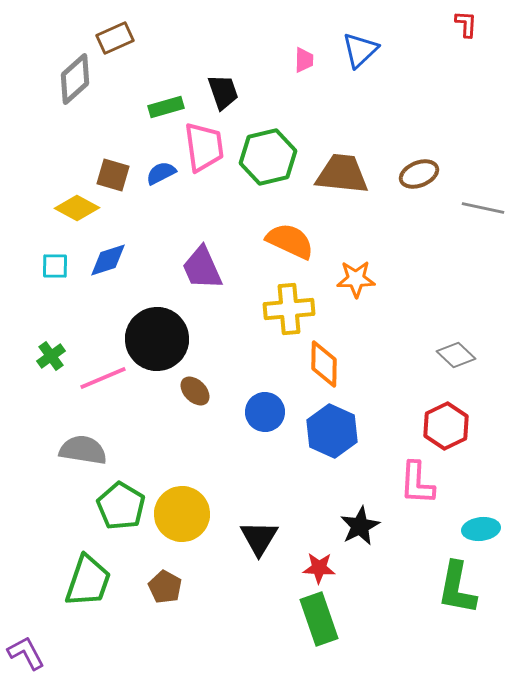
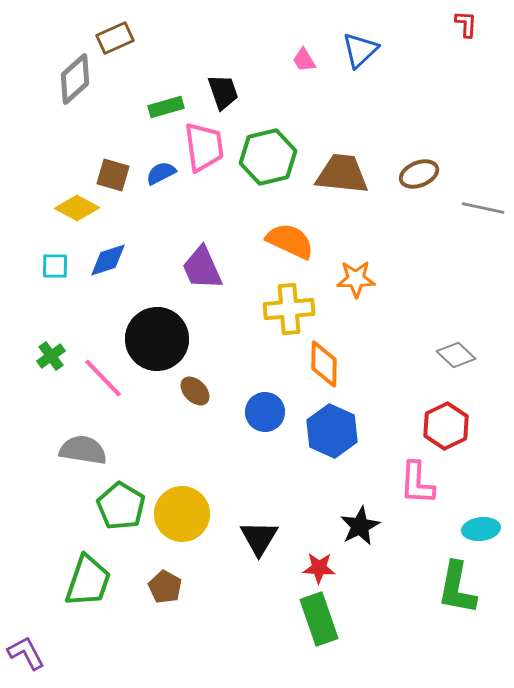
pink trapezoid at (304, 60): rotated 148 degrees clockwise
pink line at (103, 378): rotated 69 degrees clockwise
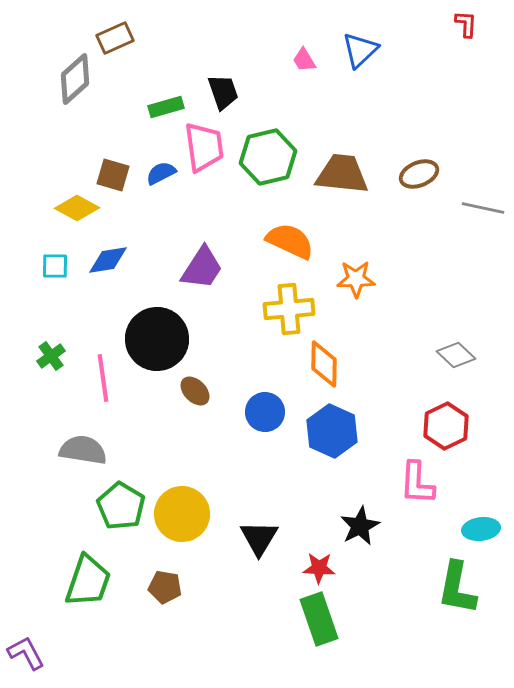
blue diamond at (108, 260): rotated 9 degrees clockwise
purple trapezoid at (202, 268): rotated 123 degrees counterclockwise
pink line at (103, 378): rotated 36 degrees clockwise
brown pentagon at (165, 587): rotated 20 degrees counterclockwise
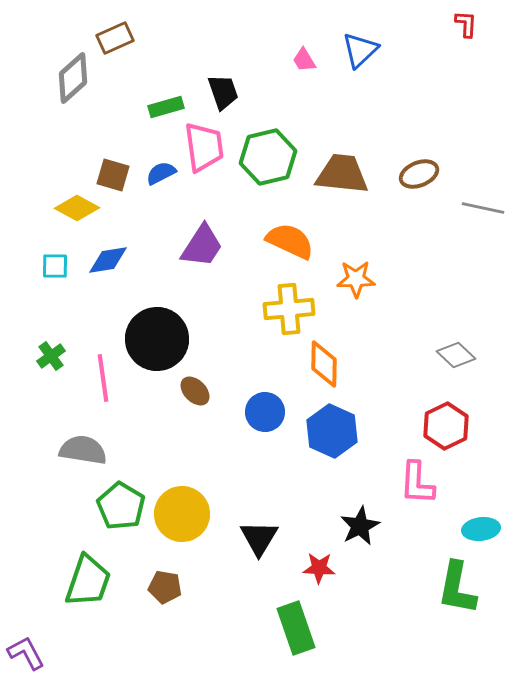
gray diamond at (75, 79): moved 2 px left, 1 px up
purple trapezoid at (202, 268): moved 22 px up
green rectangle at (319, 619): moved 23 px left, 9 px down
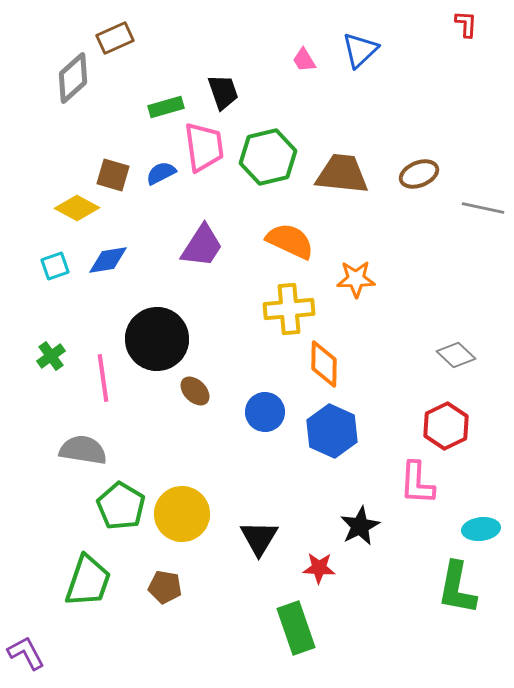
cyan square at (55, 266): rotated 20 degrees counterclockwise
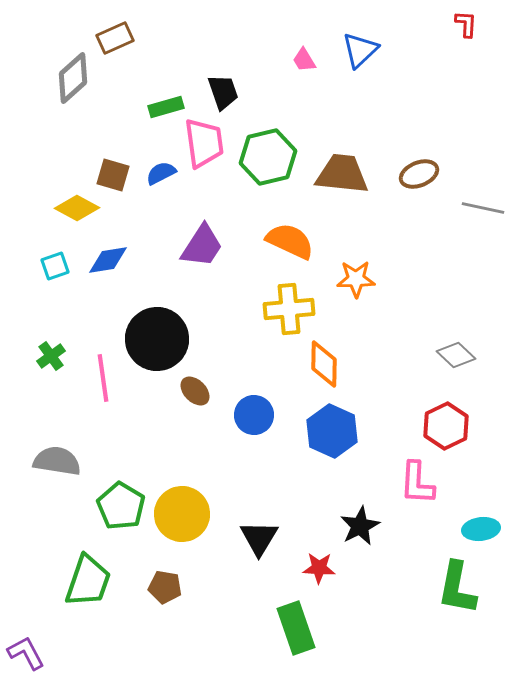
pink trapezoid at (204, 147): moved 4 px up
blue circle at (265, 412): moved 11 px left, 3 px down
gray semicircle at (83, 450): moved 26 px left, 11 px down
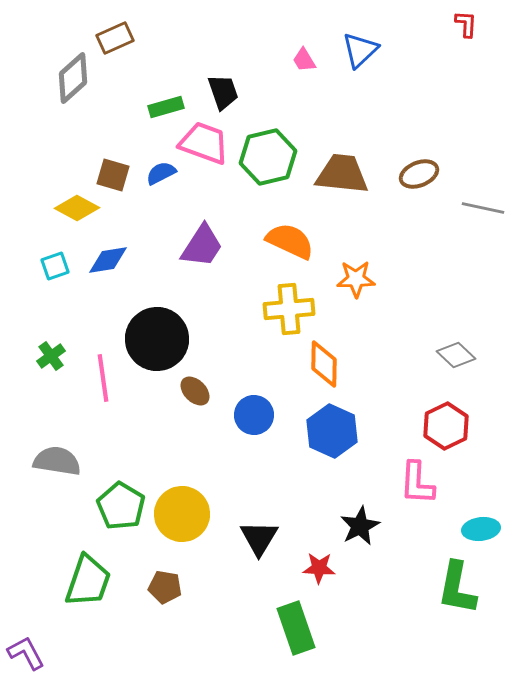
pink trapezoid at (204, 143): rotated 62 degrees counterclockwise
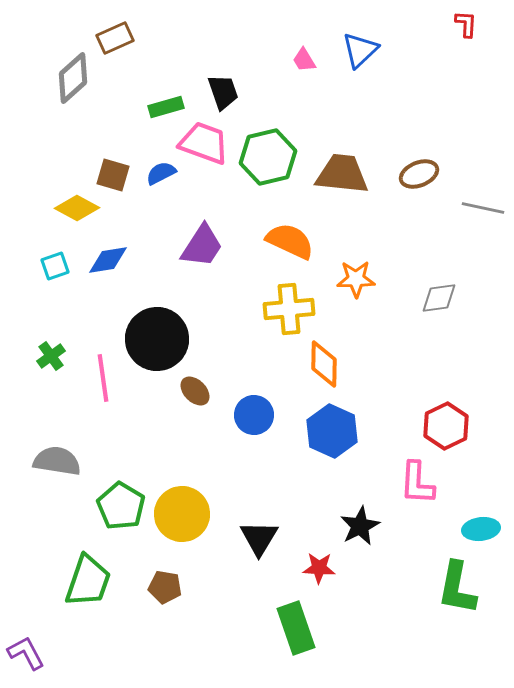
gray diamond at (456, 355): moved 17 px left, 57 px up; rotated 51 degrees counterclockwise
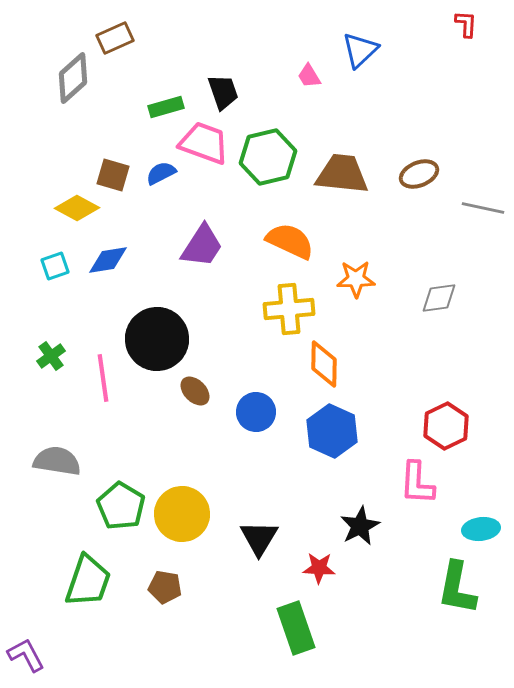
pink trapezoid at (304, 60): moved 5 px right, 16 px down
blue circle at (254, 415): moved 2 px right, 3 px up
purple L-shape at (26, 653): moved 2 px down
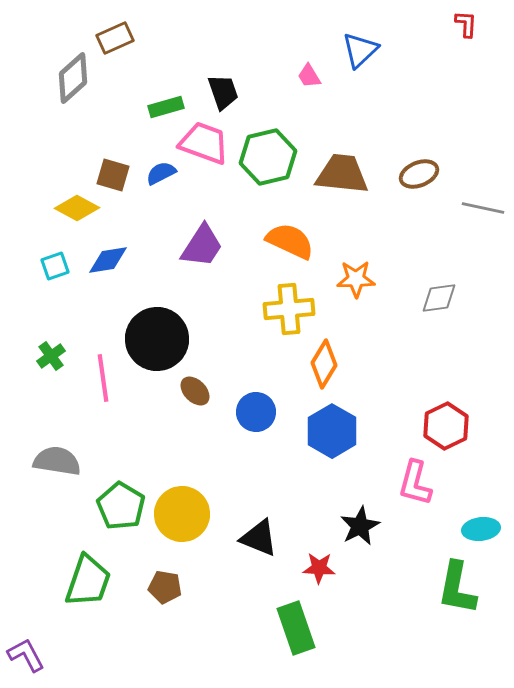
orange diamond at (324, 364): rotated 30 degrees clockwise
blue hexagon at (332, 431): rotated 6 degrees clockwise
pink L-shape at (417, 483): moved 2 px left; rotated 12 degrees clockwise
black triangle at (259, 538): rotated 39 degrees counterclockwise
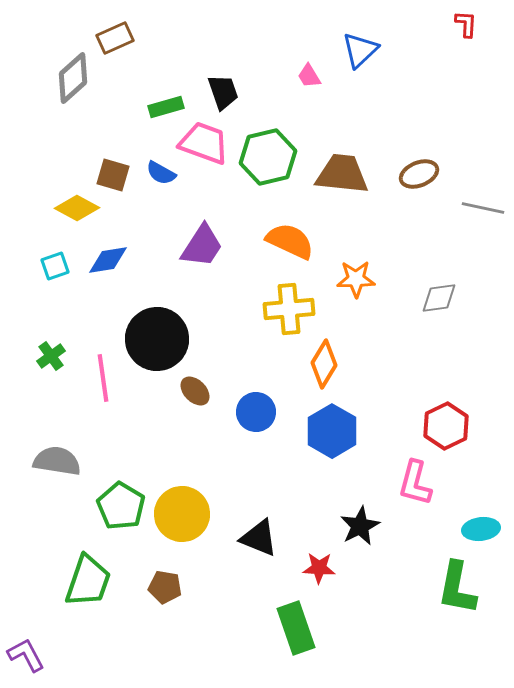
blue semicircle at (161, 173): rotated 124 degrees counterclockwise
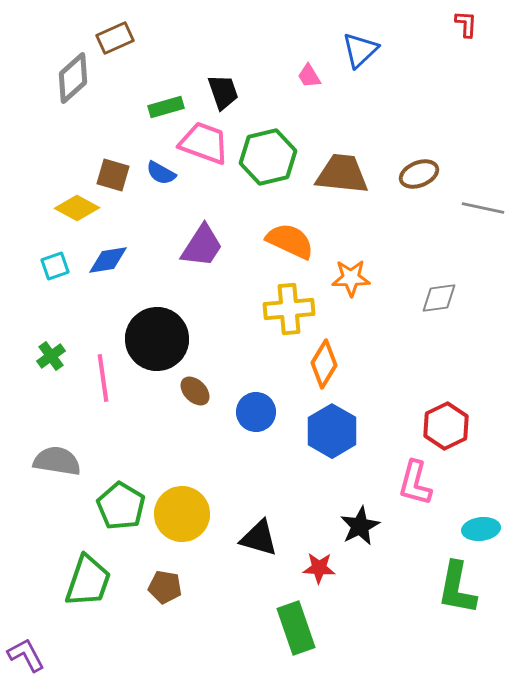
orange star at (356, 279): moved 5 px left, 1 px up
black triangle at (259, 538): rotated 6 degrees counterclockwise
